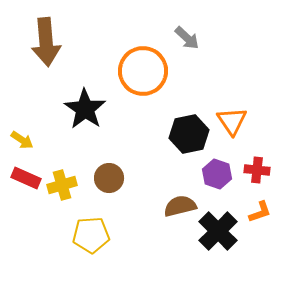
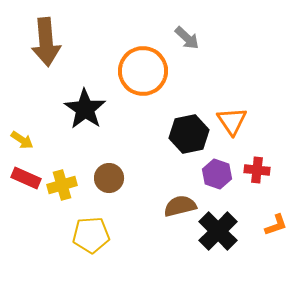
orange L-shape: moved 16 px right, 13 px down
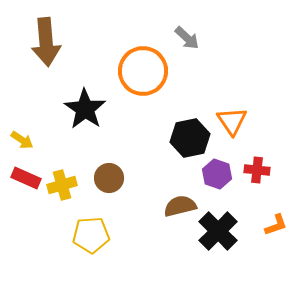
black hexagon: moved 1 px right, 4 px down
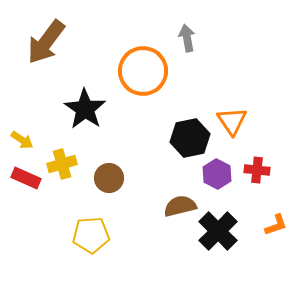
gray arrow: rotated 144 degrees counterclockwise
brown arrow: rotated 42 degrees clockwise
purple hexagon: rotated 8 degrees clockwise
yellow cross: moved 21 px up
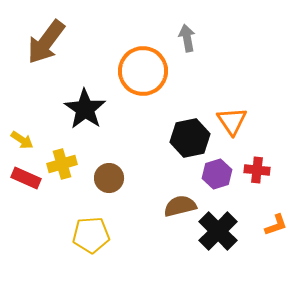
purple hexagon: rotated 16 degrees clockwise
